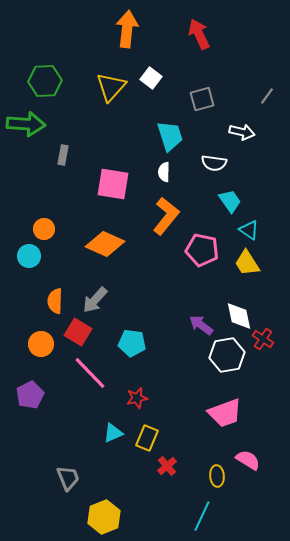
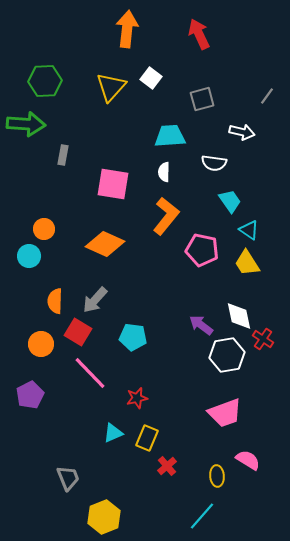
cyan trapezoid at (170, 136): rotated 76 degrees counterclockwise
cyan pentagon at (132, 343): moved 1 px right, 6 px up
cyan line at (202, 516): rotated 16 degrees clockwise
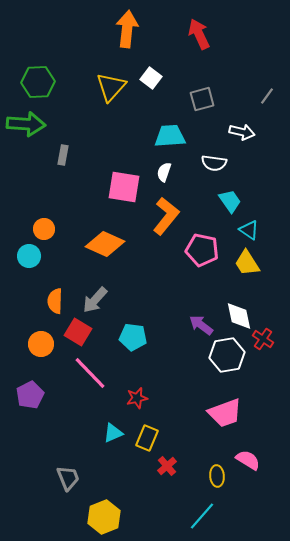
green hexagon at (45, 81): moved 7 px left, 1 px down
white semicircle at (164, 172): rotated 18 degrees clockwise
pink square at (113, 184): moved 11 px right, 3 px down
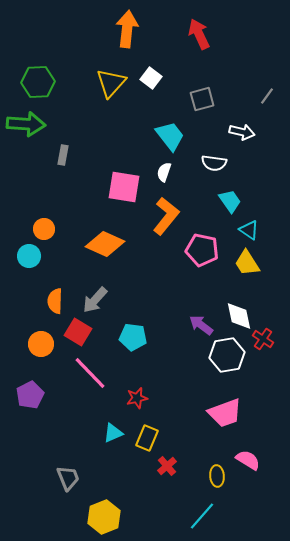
yellow triangle at (111, 87): moved 4 px up
cyan trapezoid at (170, 136): rotated 56 degrees clockwise
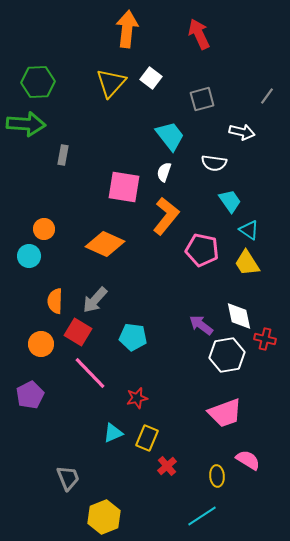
red cross at (263, 339): moved 2 px right; rotated 20 degrees counterclockwise
cyan line at (202, 516): rotated 16 degrees clockwise
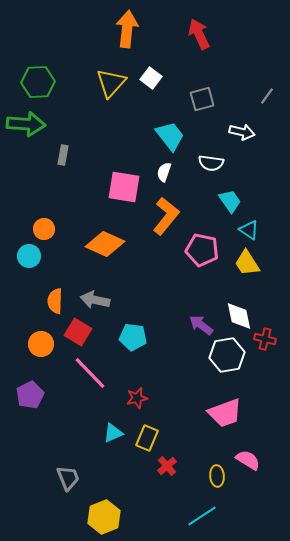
white semicircle at (214, 163): moved 3 px left
gray arrow at (95, 300): rotated 60 degrees clockwise
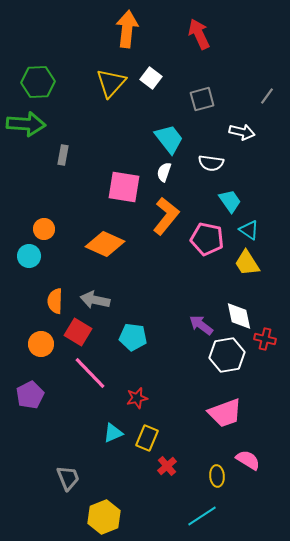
cyan trapezoid at (170, 136): moved 1 px left, 3 px down
pink pentagon at (202, 250): moved 5 px right, 11 px up
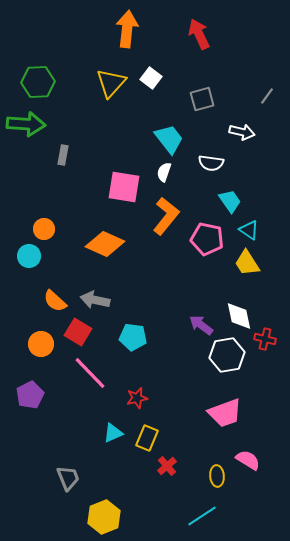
orange semicircle at (55, 301): rotated 50 degrees counterclockwise
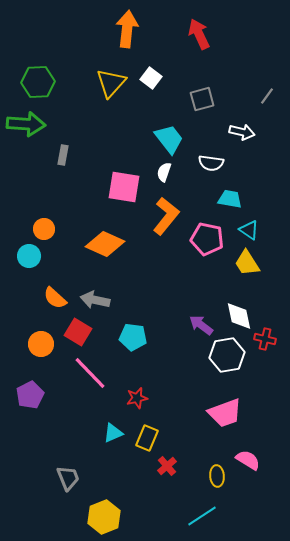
cyan trapezoid at (230, 201): moved 2 px up; rotated 45 degrees counterclockwise
orange semicircle at (55, 301): moved 3 px up
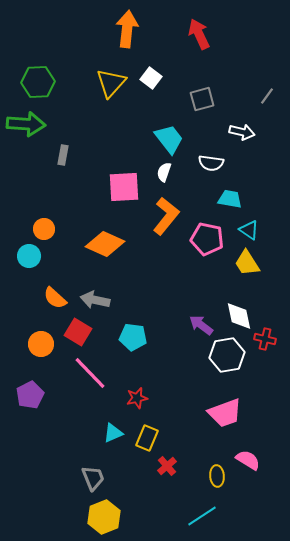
pink square at (124, 187): rotated 12 degrees counterclockwise
gray trapezoid at (68, 478): moved 25 px right
